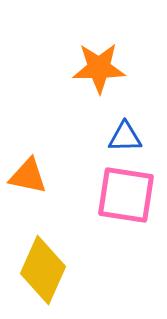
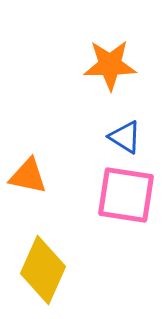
orange star: moved 11 px right, 3 px up
blue triangle: rotated 33 degrees clockwise
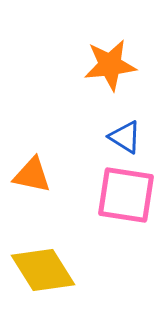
orange star: rotated 6 degrees counterclockwise
orange triangle: moved 4 px right, 1 px up
yellow diamond: rotated 56 degrees counterclockwise
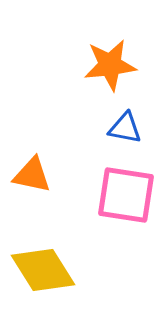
blue triangle: moved 9 px up; rotated 21 degrees counterclockwise
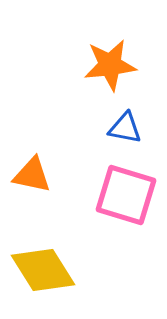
pink square: rotated 8 degrees clockwise
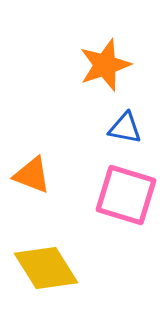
orange star: moved 5 px left; rotated 12 degrees counterclockwise
orange triangle: rotated 9 degrees clockwise
yellow diamond: moved 3 px right, 2 px up
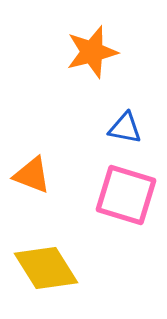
orange star: moved 13 px left, 13 px up; rotated 4 degrees clockwise
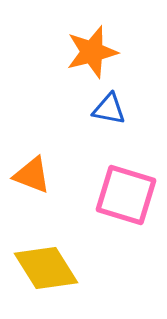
blue triangle: moved 16 px left, 19 px up
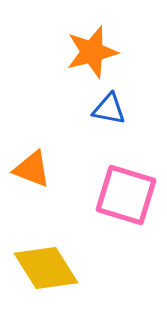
orange triangle: moved 6 px up
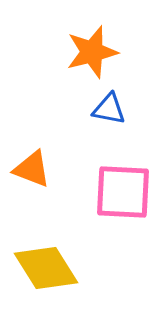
pink square: moved 3 px left, 3 px up; rotated 14 degrees counterclockwise
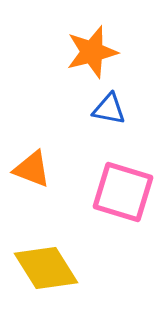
pink square: rotated 14 degrees clockwise
